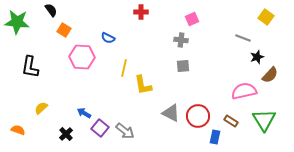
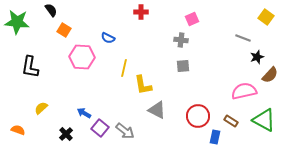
gray triangle: moved 14 px left, 3 px up
green triangle: rotated 30 degrees counterclockwise
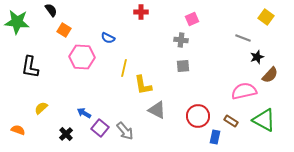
gray arrow: rotated 12 degrees clockwise
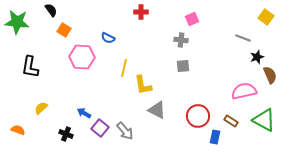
brown semicircle: rotated 66 degrees counterclockwise
black cross: rotated 24 degrees counterclockwise
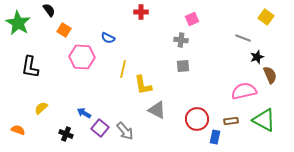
black semicircle: moved 2 px left
green star: moved 1 px right, 1 px down; rotated 25 degrees clockwise
yellow line: moved 1 px left, 1 px down
red circle: moved 1 px left, 3 px down
brown rectangle: rotated 40 degrees counterclockwise
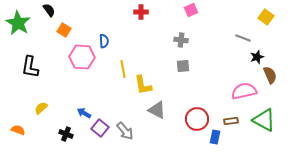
pink square: moved 1 px left, 9 px up
blue semicircle: moved 4 px left, 3 px down; rotated 120 degrees counterclockwise
yellow line: rotated 24 degrees counterclockwise
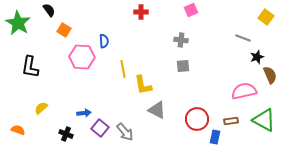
blue arrow: rotated 144 degrees clockwise
gray arrow: moved 1 px down
